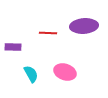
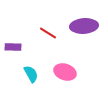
red line: rotated 30 degrees clockwise
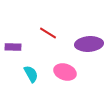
purple ellipse: moved 5 px right, 18 px down
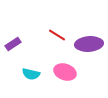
red line: moved 9 px right, 2 px down
purple rectangle: moved 3 px up; rotated 35 degrees counterclockwise
cyan semicircle: rotated 132 degrees clockwise
